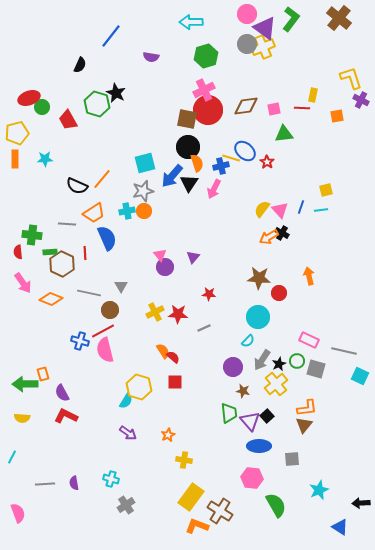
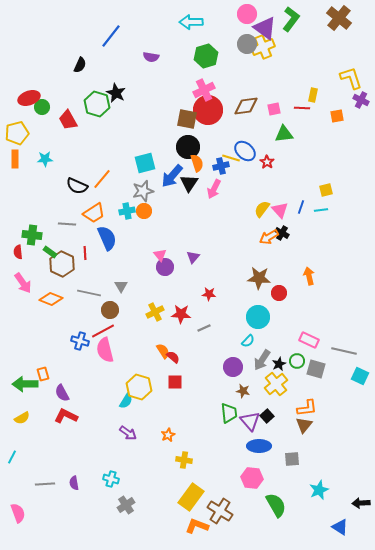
green rectangle at (50, 252): rotated 40 degrees clockwise
red star at (178, 314): moved 3 px right
yellow semicircle at (22, 418): rotated 35 degrees counterclockwise
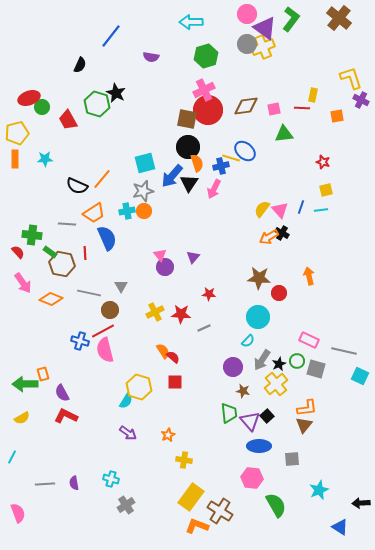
red star at (267, 162): moved 56 px right; rotated 16 degrees counterclockwise
red semicircle at (18, 252): rotated 144 degrees clockwise
brown hexagon at (62, 264): rotated 15 degrees counterclockwise
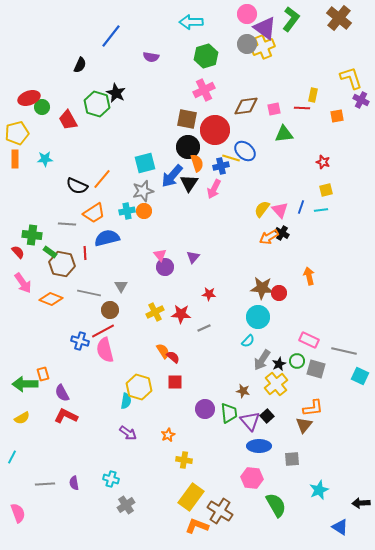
red circle at (208, 110): moved 7 px right, 20 px down
blue semicircle at (107, 238): rotated 80 degrees counterclockwise
brown star at (259, 278): moved 3 px right, 10 px down
purple circle at (233, 367): moved 28 px left, 42 px down
cyan semicircle at (126, 401): rotated 21 degrees counterclockwise
orange L-shape at (307, 408): moved 6 px right
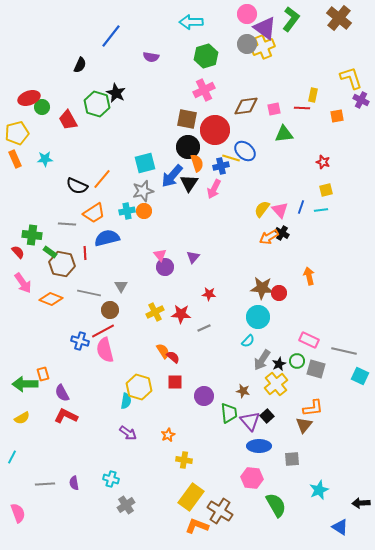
orange rectangle at (15, 159): rotated 24 degrees counterclockwise
purple circle at (205, 409): moved 1 px left, 13 px up
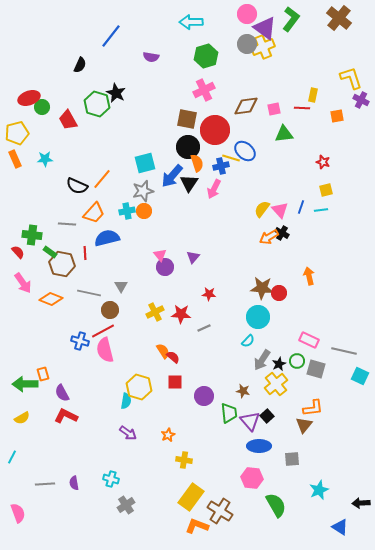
orange trapezoid at (94, 213): rotated 15 degrees counterclockwise
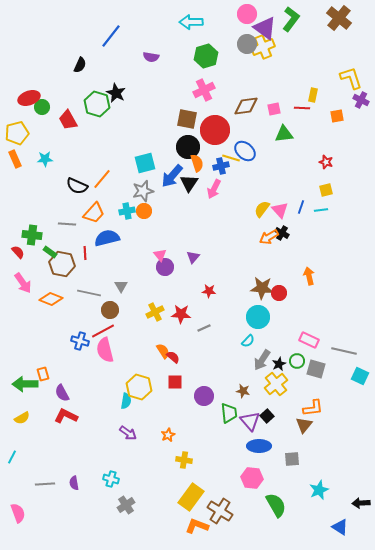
red star at (323, 162): moved 3 px right
red star at (209, 294): moved 3 px up
